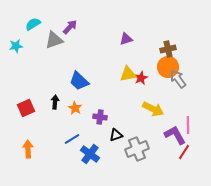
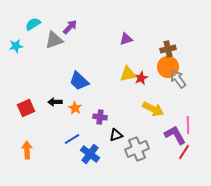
black arrow: rotated 96 degrees counterclockwise
orange arrow: moved 1 px left, 1 px down
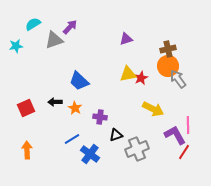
orange circle: moved 1 px up
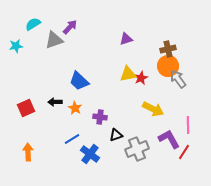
purple L-shape: moved 6 px left, 4 px down
orange arrow: moved 1 px right, 2 px down
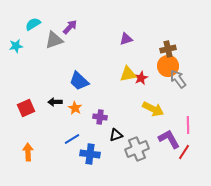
blue cross: rotated 30 degrees counterclockwise
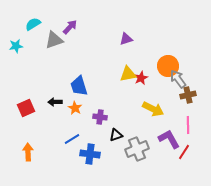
brown cross: moved 20 px right, 46 px down
blue trapezoid: moved 5 px down; rotated 30 degrees clockwise
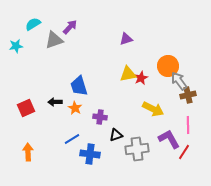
gray arrow: moved 1 px right, 2 px down
gray cross: rotated 15 degrees clockwise
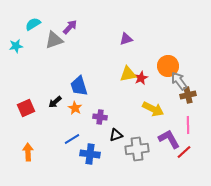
black arrow: rotated 40 degrees counterclockwise
red line: rotated 14 degrees clockwise
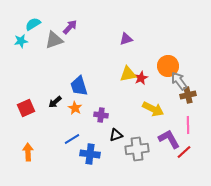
cyan star: moved 5 px right, 5 px up
purple cross: moved 1 px right, 2 px up
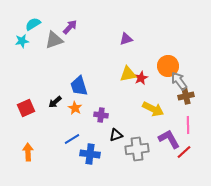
cyan star: moved 1 px right
brown cross: moved 2 px left, 1 px down
